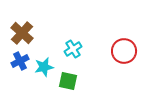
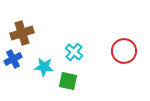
brown cross: rotated 30 degrees clockwise
cyan cross: moved 1 px right, 3 px down; rotated 18 degrees counterclockwise
blue cross: moved 7 px left, 2 px up
cyan star: rotated 18 degrees clockwise
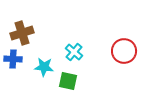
blue cross: rotated 30 degrees clockwise
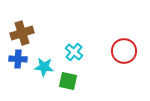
blue cross: moved 5 px right
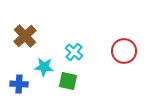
brown cross: moved 3 px right, 3 px down; rotated 25 degrees counterclockwise
blue cross: moved 1 px right, 25 px down
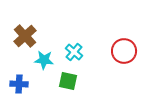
cyan star: moved 7 px up
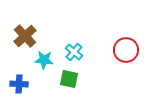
red circle: moved 2 px right, 1 px up
green square: moved 1 px right, 2 px up
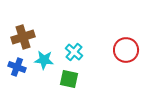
brown cross: moved 2 px left, 1 px down; rotated 25 degrees clockwise
blue cross: moved 2 px left, 17 px up; rotated 18 degrees clockwise
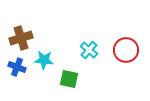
brown cross: moved 2 px left, 1 px down
cyan cross: moved 15 px right, 2 px up
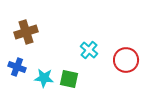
brown cross: moved 5 px right, 6 px up
red circle: moved 10 px down
cyan star: moved 18 px down
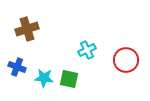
brown cross: moved 1 px right, 3 px up
cyan cross: moved 2 px left; rotated 24 degrees clockwise
